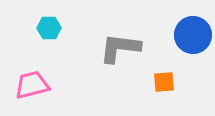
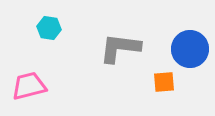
cyan hexagon: rotated 10 degrees clockwise
blue circle: moved 3 px left, 14 px down
pink trapezoid: moved 3 px left, 1 px down
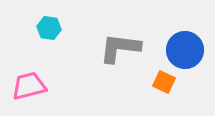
blue circle: moved 5 px left, 1 px down
orange square: rotated 30 degrees clockwise
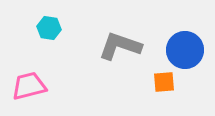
gray L-shape: moved 2 px up; rotated 12 degrees clockwise
orange square: rotated 30 degrees counterclockwise
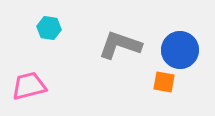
gray L-shape: moved 1 px up
blue circle: moved 5 px left
orange square: rotated 15 degrees clockwise
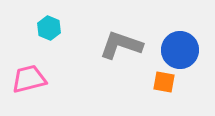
cyan hexagon: rotated 15 degrees clockwise
gray L-shape: moved 1 px right
pink trapezoid: moved 7 px up
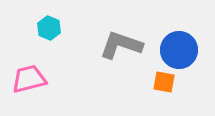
blue circle: moved 1 px left
